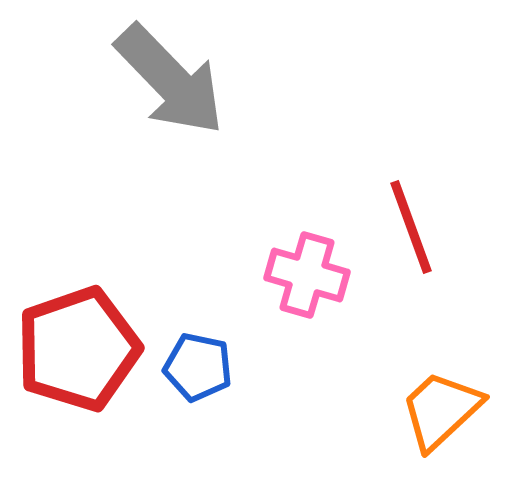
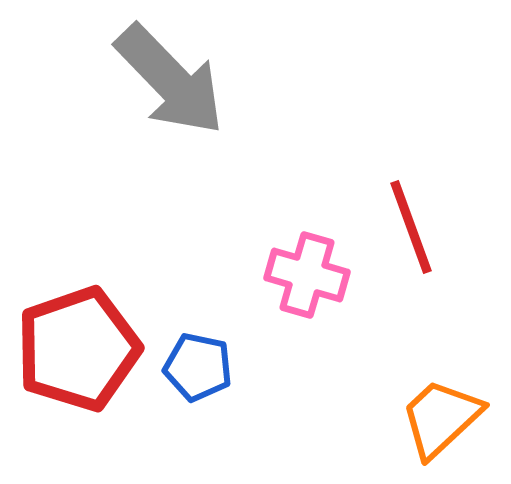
orange trapezoid: moved 8 px down
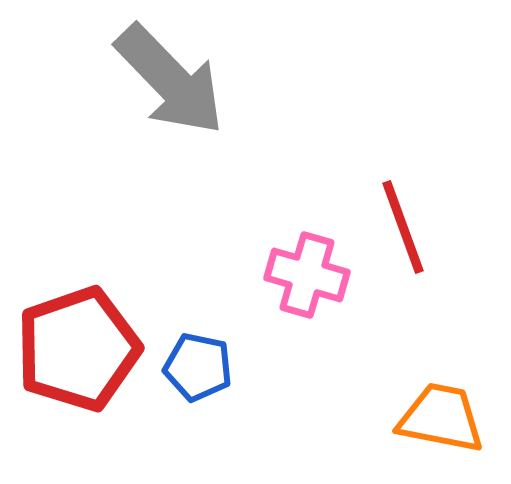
red line: moved 8 px left
orange trapezoid: rotated 54 degrees clockwise
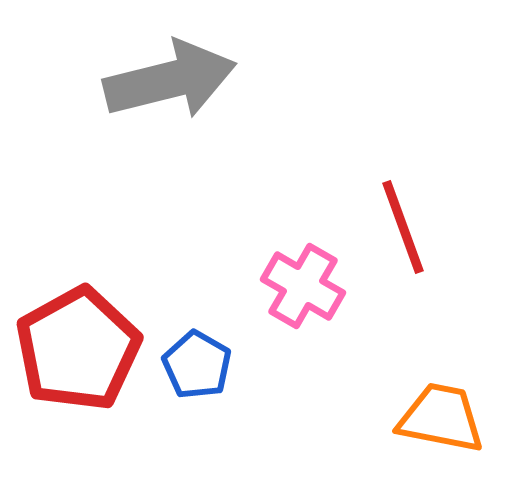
gray arrow: rotated 60 degrees counterclockwise
pink cross: moved 4 px left, 11 px down; rotated 14 degrees clockwise
red pentagon: rotated 10 degrees counterclockwise
blue pentagon: moved 1 px left, 2 px up; rotated 18 degrees clockwise
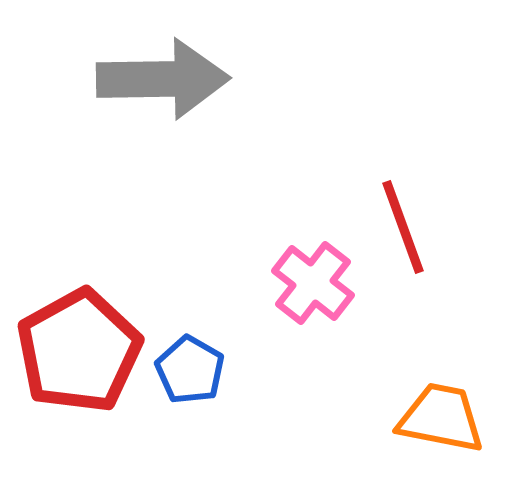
gray arrow: moved 7 px left, 1 px up; rotated 13 degrees clockwise
pink cross: moved 10 px right, 3 px up; rotated 8 degrees clockwise
red pentagon: moved 1 px right, 2 px down
blue pentagon: moved 7 px left, 5 px down
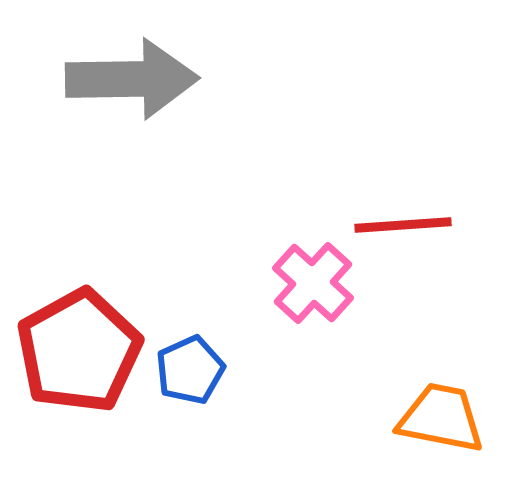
gray arrow: moved 31 px left
red line: moved 2 px up; rotated 74 degrees counterclockwise
pink cross: rotated 4 degrees clockwise
blue pentagon: rotated 18 degrees clockwise
